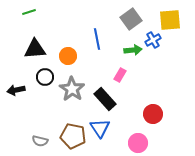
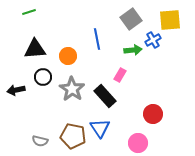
black circle: moved 2 px left
black rectangle: moved 3 px up
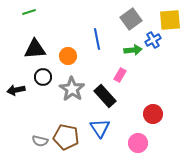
brown pentagon: moved 7 px left, 1 px down
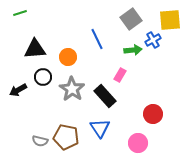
green line: moved 9 px left, 1 px down
blue line: rotated 15 degrees counterclockwise
orange circle: moved 1 px down
black arrow: moved 2 px right; rotated 18 degrees counterclockwise
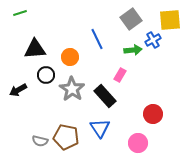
orange circle: moved 2 px right
black circle: moved 3 px right, 2 px up
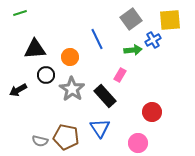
red circle: moved 1 px left, 2 px up
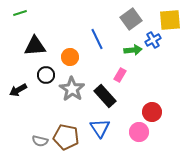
black triangle: moved 3 px up
pink circle: moved 1 px right, 11 px up
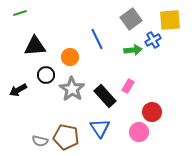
pink rectangle: moved 8 px right, 11 px down
